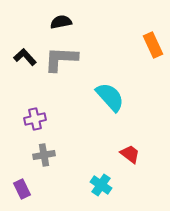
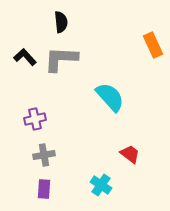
black semicircle: rotated 95 degrees clockwise
purple rectangle: moved 22 px right; rotated 30 degrees clockwise
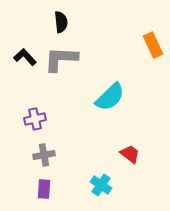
cyan semicircle: rotated 88 degrees clockwise
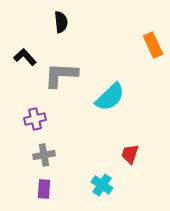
gray L-shape: moved 16 px down
red trapezoid: rotated 110 degrees counterclockwise
cyan cross: moved 1 px right
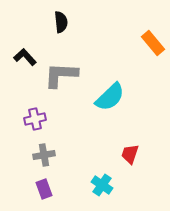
orange rectangle: moved 2 px up; rotated 15 degrees counterclockwise
purple rectangle: rotated 24 degrees counterclockwise
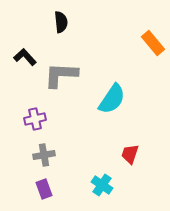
cyan semicircle: moved 2 px right, 2 px down; rotated 12 degrees counterclockwise
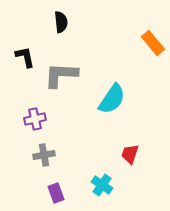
black L-shape: rotated 30 degrees clockwise
purple rectangle: moved 12 px right, 4 px down
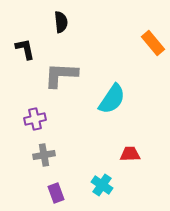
black L-shape: moved 8 px up
red trapezoid: rotated 70 degrees clockwise
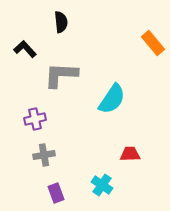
black L-shape: rotated 30 degrees counterclockwise
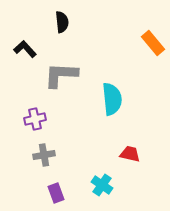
black semicircle: moved 1 px right
cyan semicircle: rotated 40 degrees counterclockwise
red trapezoid: rotated 15 degrees clockwise
